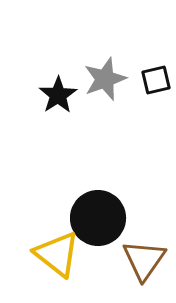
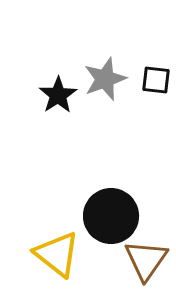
black square: rotated 20 degrees clockwise
black circle: moved 13 px right, 2 px up
brown triangle: moved 2 px right
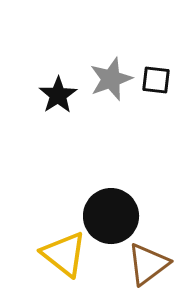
gray star: moved 6 px right
yellow triangle: moved 7 px right
brown triangle: moved 2 px right, 4 px down; rotated 18 degrees clockwise
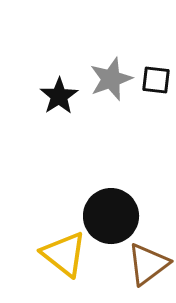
black star: moved 1 px right, 1 px down
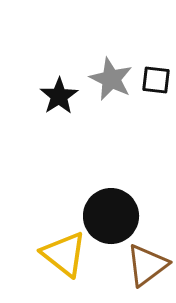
gray star: rotated 27 degrees counterclockwise
brown triangle: moved 1 px left, 1 px down
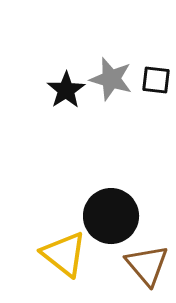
gray star: rotated 9 degrees counterclockwise
black star: moved 7 px right, 6 px up
brown triangle: rotated 33 degrees counterclockwise
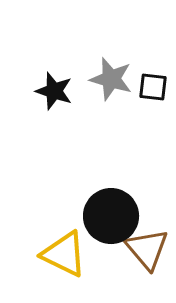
black square: moved 3 px left, 7 px down
black star: moved 12 px left, 1 px down; rotated 21 degrees counterclockwise
yellow triangle: rotated 12 degrees counterclockwise
brown triangle: moved 16 px up
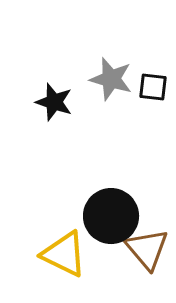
black star: moved 11 px down
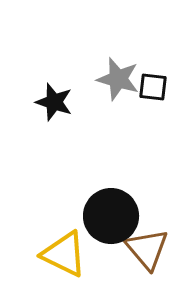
gray star: moved 7 px right
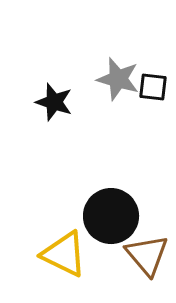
brown triangle: moved 6 px down
